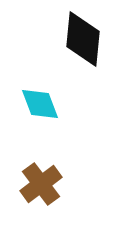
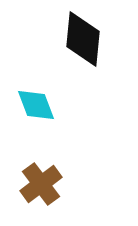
cyan diamond: moved 4 px left, 1 px down
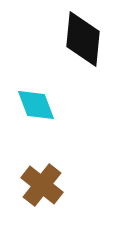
brown cross: moved 1 px right, 1 px down; rotated 15 degrees counterclockwise
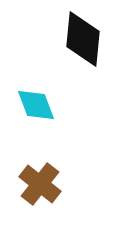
brown cross: moved 2 px left, 1 px up
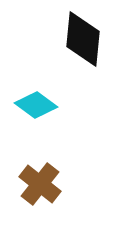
cyan diamond: rotated 33 degrees counterclockwise
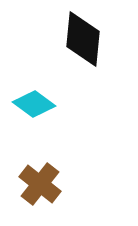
cyan diamond: moved 2 px left, 1 px up
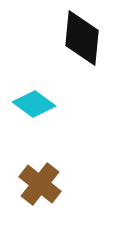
black diamond: moved 1 px left, 1 px up
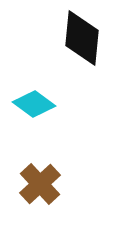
brown cross: rotated 9 degrees clockwise
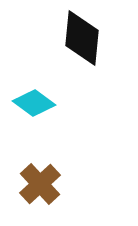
cyan diamond: moved 1 px up
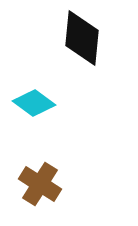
brown cross: rotated 15 degrees counterclockwise
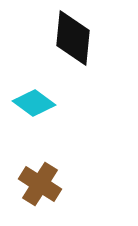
black diamond: moved 9 px left
